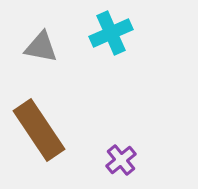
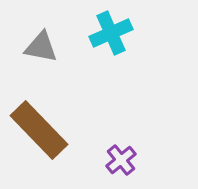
brown rectangle: rotated 10 degrees counterclockwise
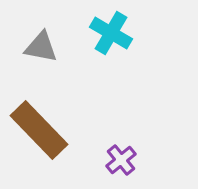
cyan cross: rotated 36 degrees counterclockwise
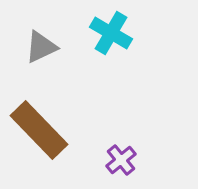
gray triangle: rotated 36 degrees counterclockwise
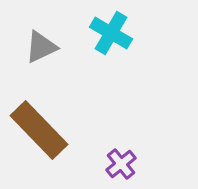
purple cross: moved 4 px down
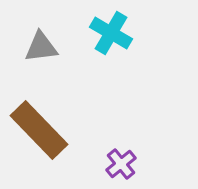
gray triangle: rotated 18 degrees clockwise
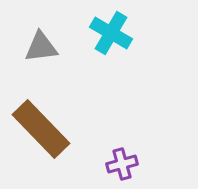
brown rectangle: moved 2 px right, 1 px up
purple cross: moved 1 px right; rotated 24 degrees clockwise
